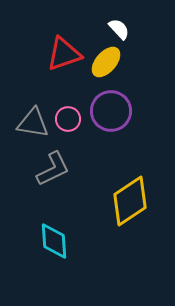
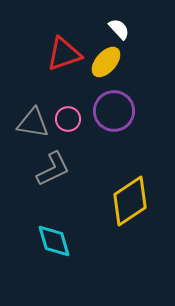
purple circle: moved 3 px right
cyan diamond: rotated 12 degrees counterclockwise
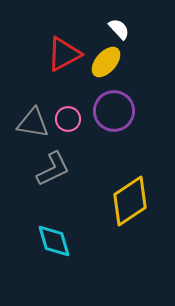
red triangle: rotated 9 degrees counterclockwise
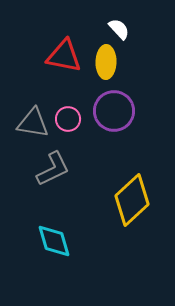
red triangle: moved 2 px down; rotated 39 degrees clockwise
yellow ellipse: rotated 40 degrees counterclockwise
yellow diamond: moved 2 px right, 1 px up; rotated 9 degrees counterclockwise
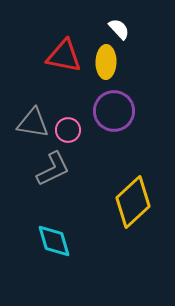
pink circle: moved 11 px down
yellow diamond: moved 1 px right, 2 px down
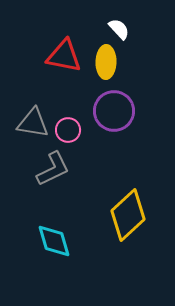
yellow diamond: moved 5 px left, 13 px down
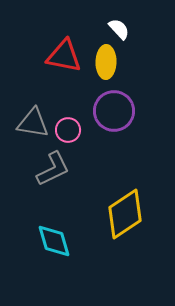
yellow diamond: moved 3 px left, 1 px up; rotated 9 degrees clockwise
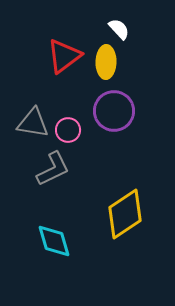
red triangle: rotated 48 degrees counterclockwise
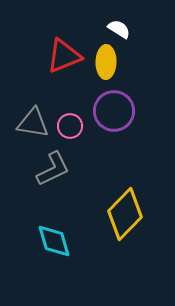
white semicircle: rotated 15 degrees counterclockwise
red triangle: rotated 15 degrees clockwise
pink circle: moved 2 px right, 4 px up
yellow diamond: rotated 12 degrees counterclockwise
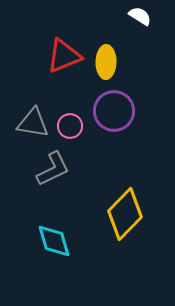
white semicircle: moved 21 px right, 13 px up
